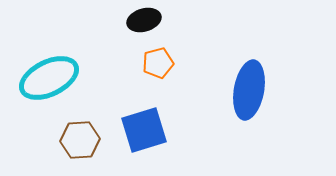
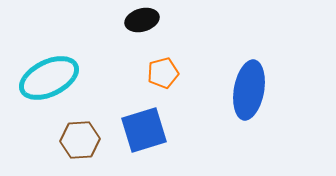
black ellipse: moved 2 px left
orange pentagon: moved 5 px right, 10 px down
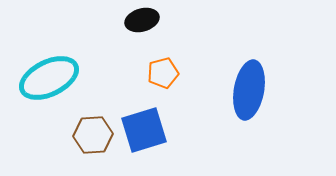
brown hexagon: moved 13 px right, 5 px up
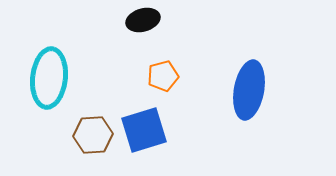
black ellipse: moved 1 px right
orange pentagon: moved 3 px down
cyan ellipse: rotated 58 degrees counterclockwise
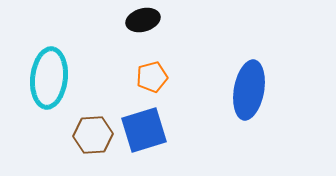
orange pentagon: moved 11 px left, 1 px down
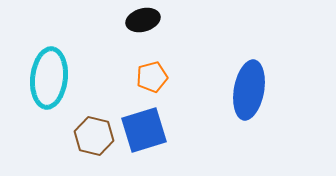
brown hexagon: moved 1 px right, 1 px down; rotated 18 degrees clockwise
